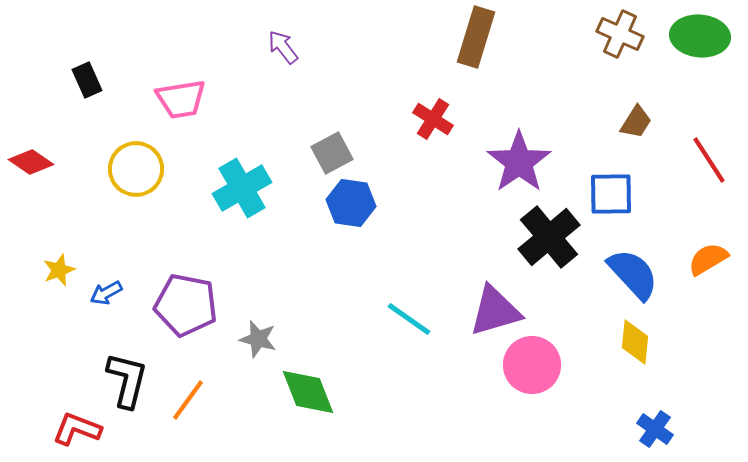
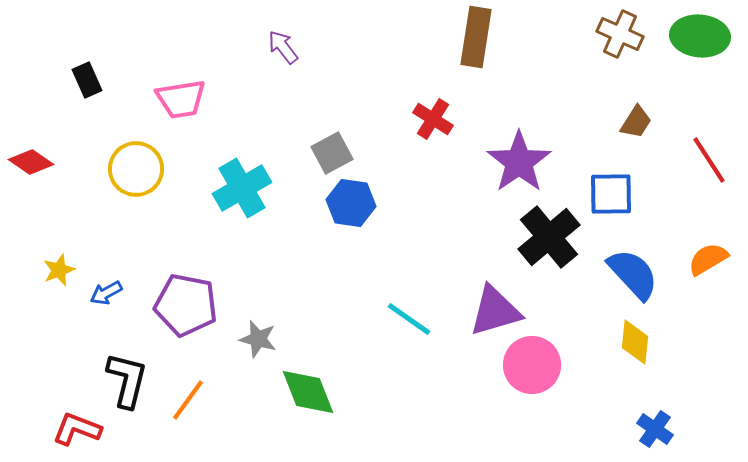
brown rectangle: rotated 8 degrees counterclockwise
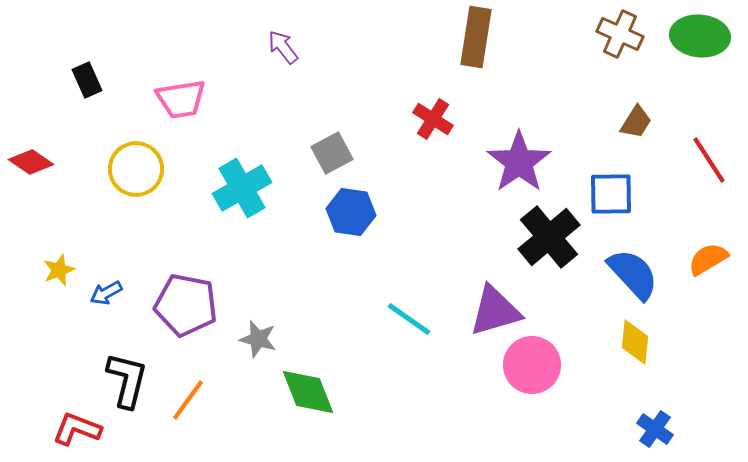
blue hexagon: moved 9 px down
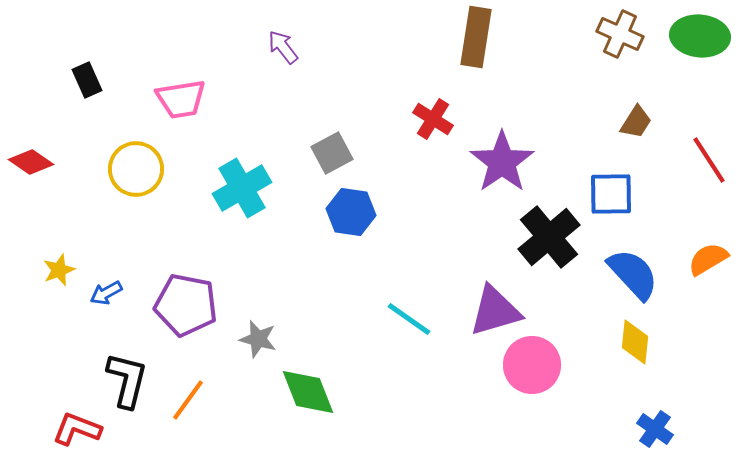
purple star: moved 17 px left
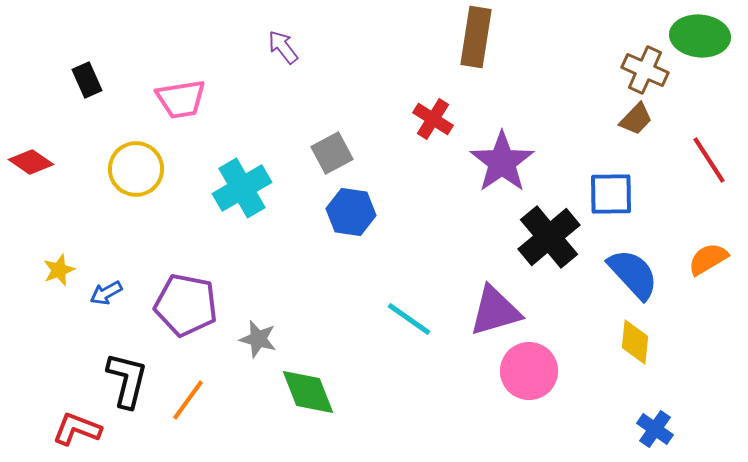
brown cross: moved 25 px right, 36 px down
brown trapezoid: moved 3 px up; rotated 12 degrees clockwise
pink circle: moved 3 px left, 6 px down
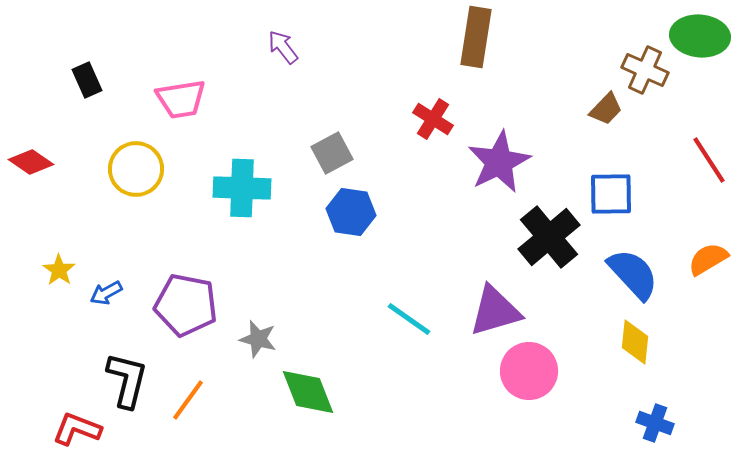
brown trapezoid: moved 30 px left, 10 px up
purple star: moved 3 px left; rotated 8 degrees clockwise
cyan cross: rotated 32 degrees clockwise
yellow star: rotated 16 degrees counterclockwise
blue cross: moved 6 px up; rotated 15 degrees counterclockwise
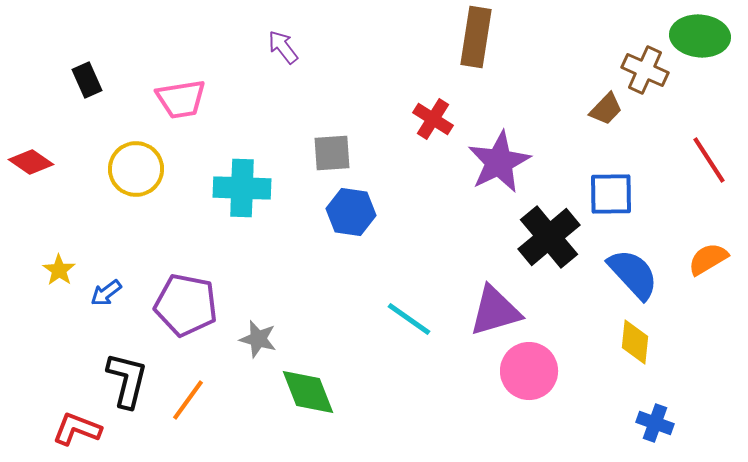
gray square: rotated 24 degrees clockwise
blue arrow: rotated 8 degrees counterclockwise
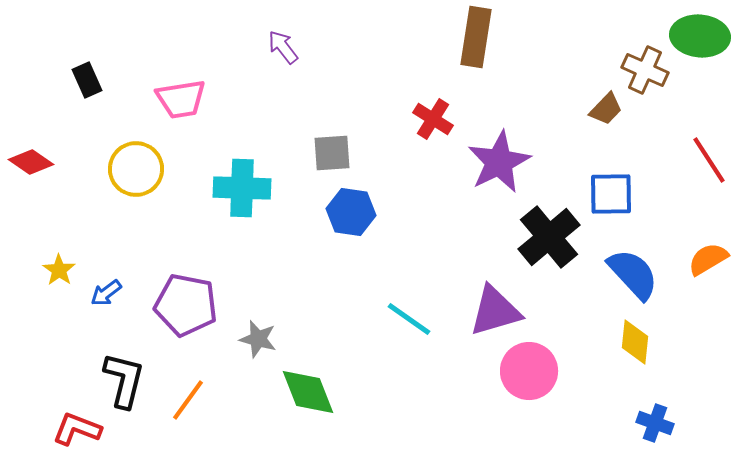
black L-shape: moved 3 px left
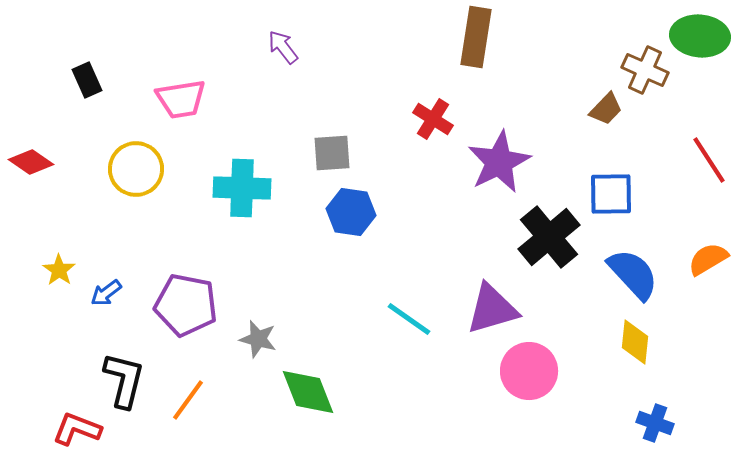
purple triangle: moved 3 px left, 2 px up
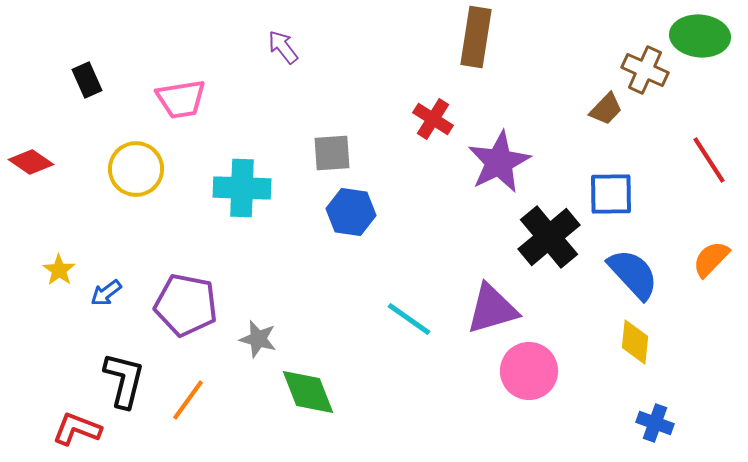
orange semicircle: moved 3 px right; rotated 15 degrees counterclockwise
